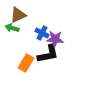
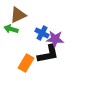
green arrow: moved 1 px left, 1 px down
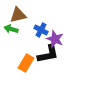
brown triangle: rotated 12 degrees clockwise
blue cross: moved 1 px left, 3 px up
purple star: rotated 18 degrees clockwise
